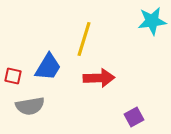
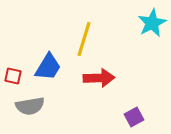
cyan star: moved 2 px down; rotated 20 degrees counterclockwise
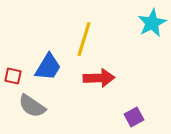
gray semicircle: moved 2 px right; rotated 44 degrees clockwise
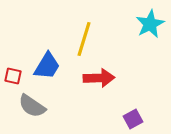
cyan star: moved 2 px left, 1 px down
blue trapezoid: moved 1 px left, 1 px up
purple square: moved 1 px left, 2 px down
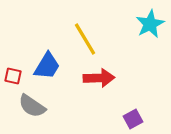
yellow line: moved 1 px right; rotated 48 degrees counterclockwise
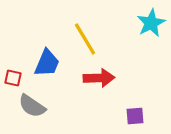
cyan star: moved 1 px right, 1 px up
blue trapezoid: moved 3 px up; rotated 8 degrees counterclockwise
red square: moved 2 px down
purple square: moved 2 px right, 3 px up; rotated 24 degrees clockwise
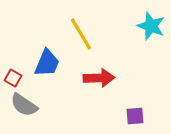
cyan star: moved 3 px down; rotated 24 degrees counterclockwise
yellow line: moved 4 px left, 5 px up
red square: rotated 18 degrees clockwise
gray semicircle: moved 8 px left, 1 px up
